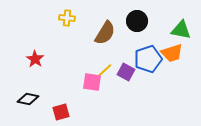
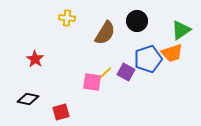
green triangle: rotated 45 degrees counterclockwise
yellow line: moved 3 px down
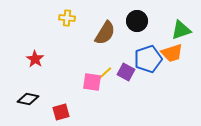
green triangle: rotated 15 degrees clockwise
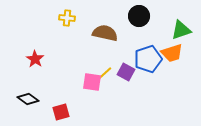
black circle: moved 2 px right, 5 px up
brown semicircle: rotated 110 degrees counterclockwise
black diamond: rotated 25 degrees clockwise
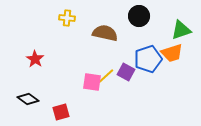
yellow line: moved 2 px right, 2 px down
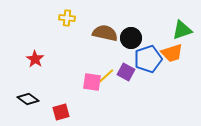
black circle: moved 8 px left, 22 px down
green triangle: moved 1 px right
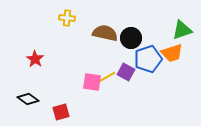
yellow line: moved 1 px right, 1 px down; rotated 12 degrees clockwise
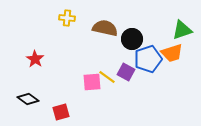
brown semicircle: moved 5 px up
black circle: moved 1 px right, 1 px down
yellow line: rotated 66 degrees clockwise
pink square: rotated 12 degrees counterclockwise
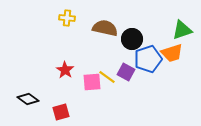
red star: moved 30 px right, 11 px down
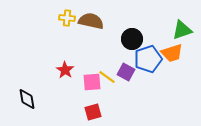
brown semicircle: moved 14 px left, 7 px up
black diamond: moved 1 px left; rotated 45 degrees clockwise
red square: moved 32 px right
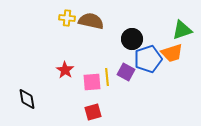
yellow line: rotated 48 degrees clockwise
